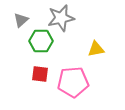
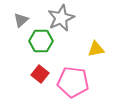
gray star: rotated 12 degrees counterclockwise
red square: rotated 30 degrees clockwise
pink pentagon: rotated 12 degrees clockwise
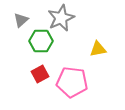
yellow triangle: moved 2 px right
red square: rotated 24 degrees clockwise
pink pentagon: moved 1 px left
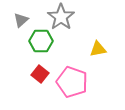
gray star: moved 1 px up; rotated 12 degrees counterclockwise
red square: rotated 24 degrees counterclockwise
pink pentagon: rotated 12 degrees clockwise
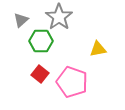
gray star: moved 2 px left
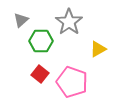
gray star: moved 10 px right, 5 px down
yellow triangle: rotated 18 degrees counterclockwise
